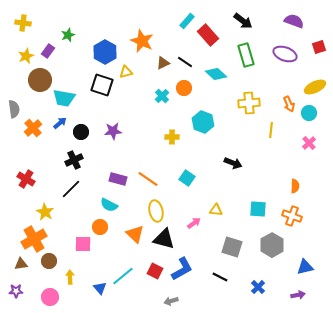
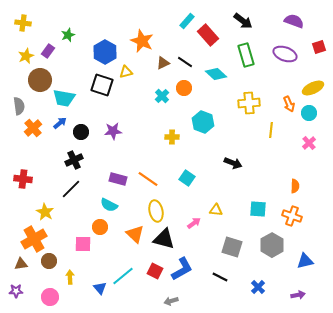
yellow ellipse at (315, 87): moved 2 px left, 1 px down
gray semicircle at (14, 109): moved 5 px right, 3 px up
red cross at (26, 179): moved 3 px left; rotated 24 degrees counterclockwise
blue triangle at (305, 267): moved 6 px up
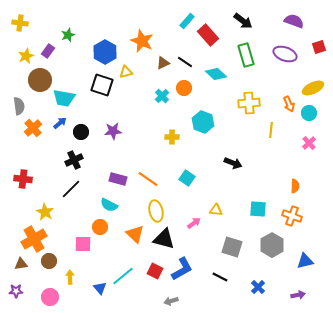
yellow cross at (23, 23): moved 3 px left
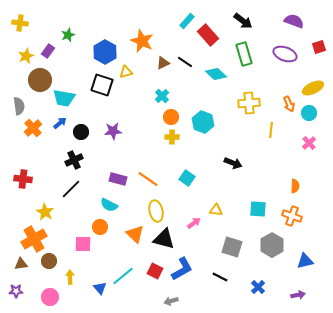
green rectangle at (246, 55): moved 2 px left, 1 px up
orange circle at (184, 88): moved 13 px left, 29 px down
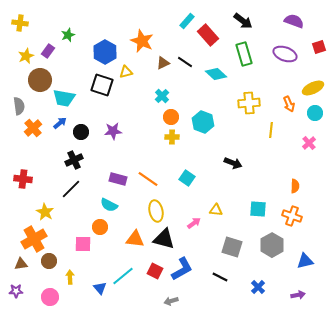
cyan circle at (309, 113): moved 6 px right
orange triangle at (135, 234): moved 5 px down; rotated 36 degrees counterclockwise
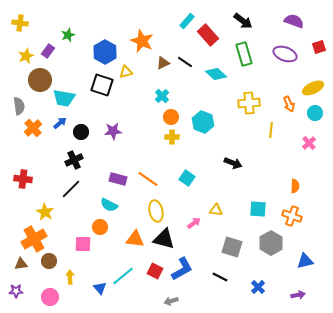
gray hexagon at (272, 245): moved 1 px left, 2 px up
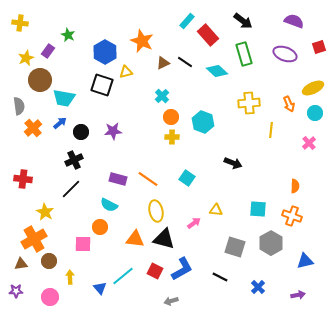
green star at (68, 35): rotated 24 degrees counterclockwise
yellow star at (26, 56): moved 2 px down
cyan diamond at (216, 74): moved 1 px right, 3 px up
gray square at (232, 247): moved 3 px right
